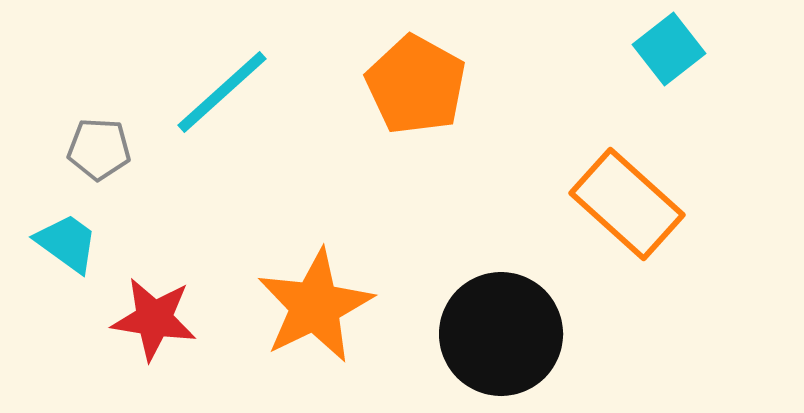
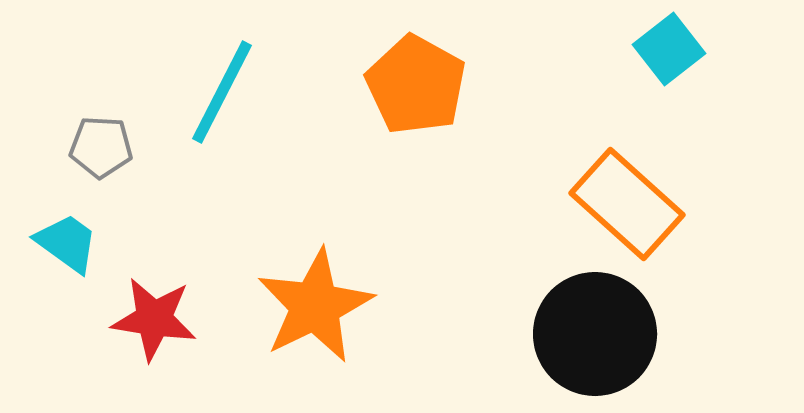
cyan line: rotated 21 degrees counterclockwise
gray pentagon: moved 2 px right, 2 px up
black circle: moved 94 px right
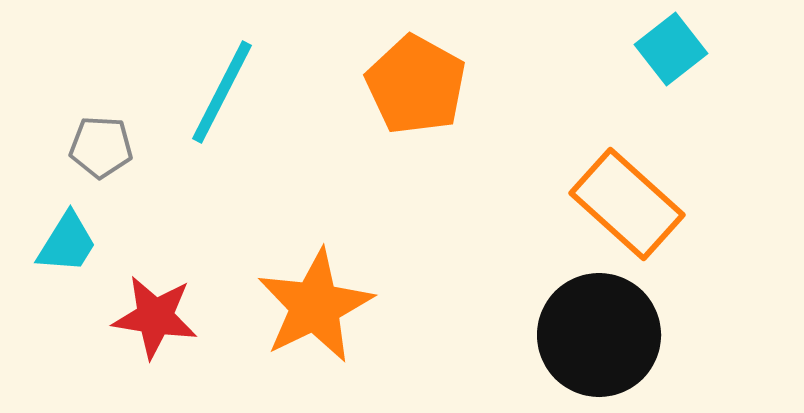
cyan square: moved 2 px right
cyan trapezoid: rotated 86 degrees clockwise
red star: moved 1 px right, 2 px up
black circle: moved 4 px right, 1 px down
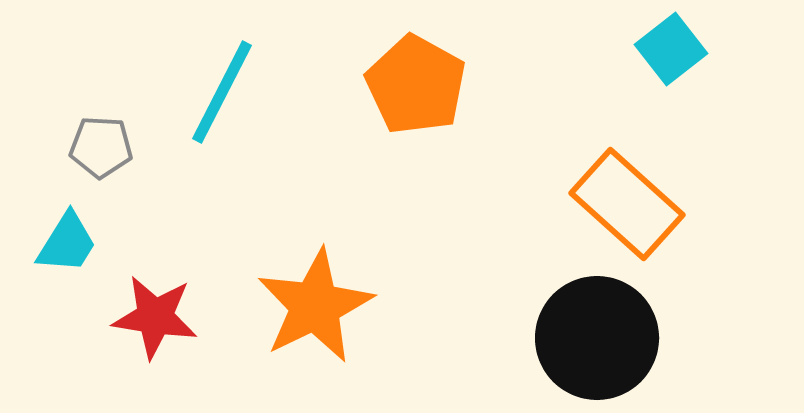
black circle: moved 2 px left, 3 px down
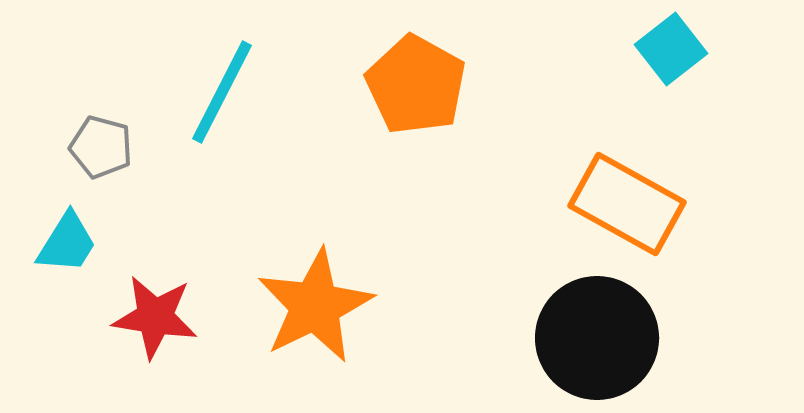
gray pentagon: rotated 12 degrees clockwise
orange rectangle: rotated 13 degrees counterclockwise
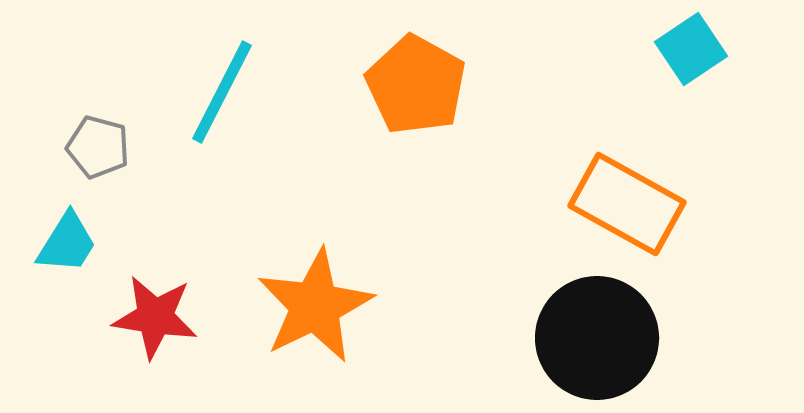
cyan square: moved 20 px right; rotated 4 degrees clockwise
gray pentagon: moved 3 px left
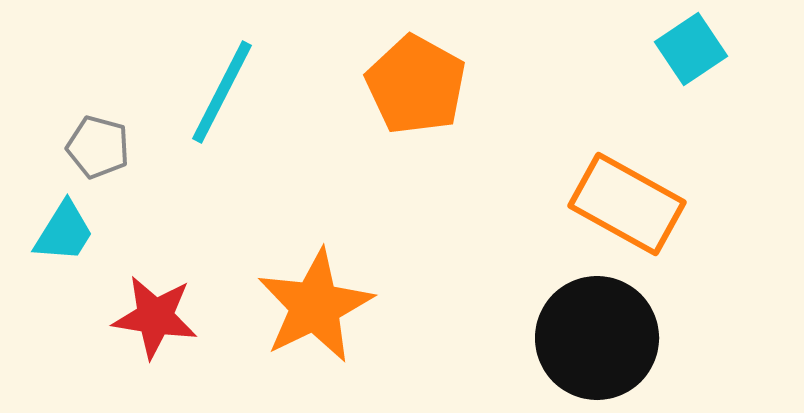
cyan trapezoid: moved 3 px left, 11 px up
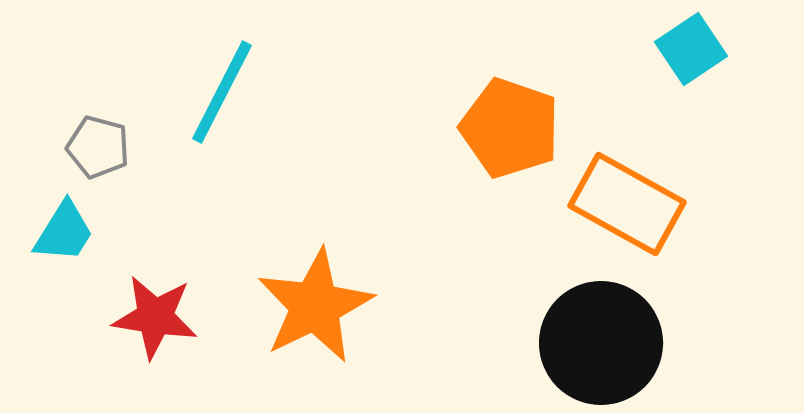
orange pentagon: moved 94 px right, 43 px down; rotated 10 degrees counterclockwise
black circle: moved 4 px right, 5 px down
